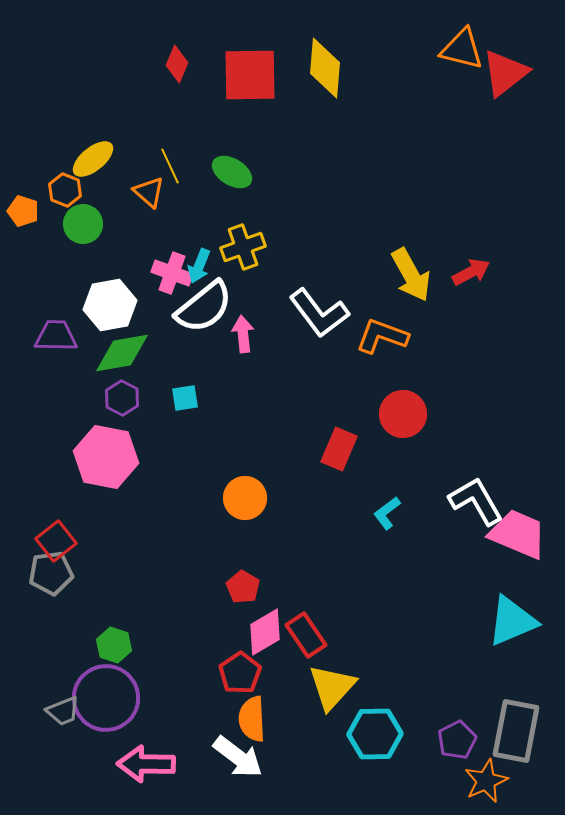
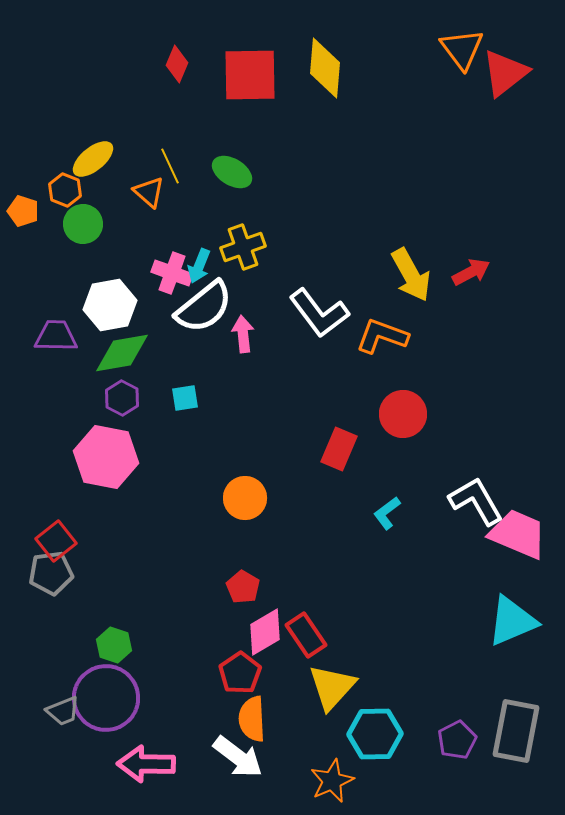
orange triangle at (462, 49): rotated 39 degrees clockwise
orange star at (486, 781): moved 154 px left
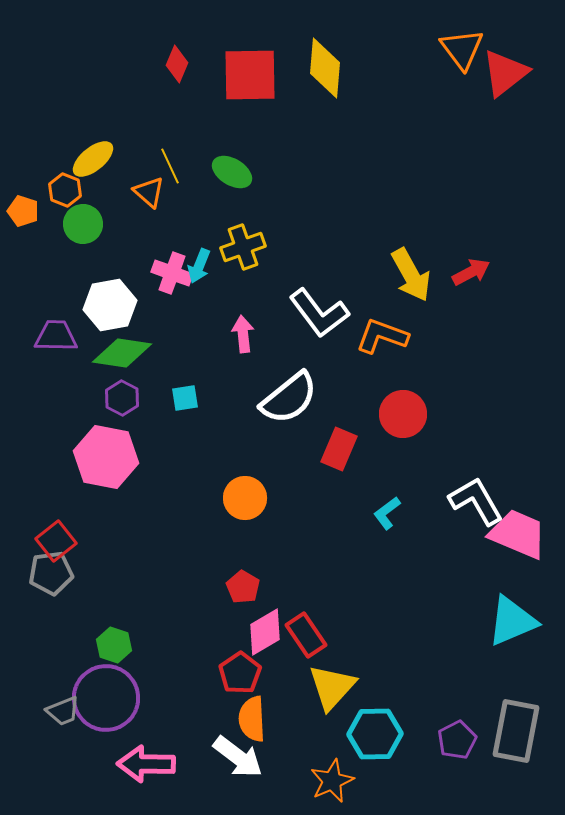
white semicircle at (204, 307): moved 85 px right, 91 px down
green diamond at (122, 353): rotated 18 degrees clockwise
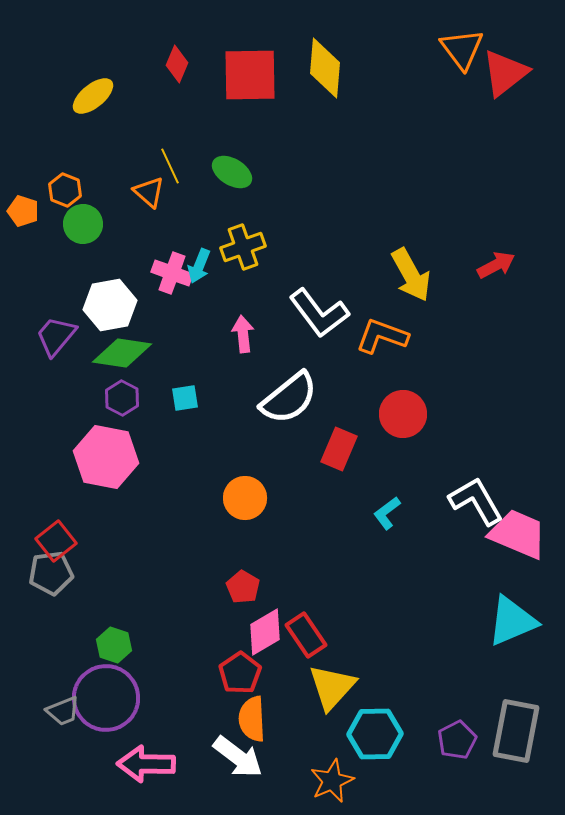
yellow ellipse at (93, 159): moved 63 px up
red arrow at (471, 272): moved 25 px right, 7 px up
purple trapezoid at (56, 336): rotated 51 degrees counterclockwise
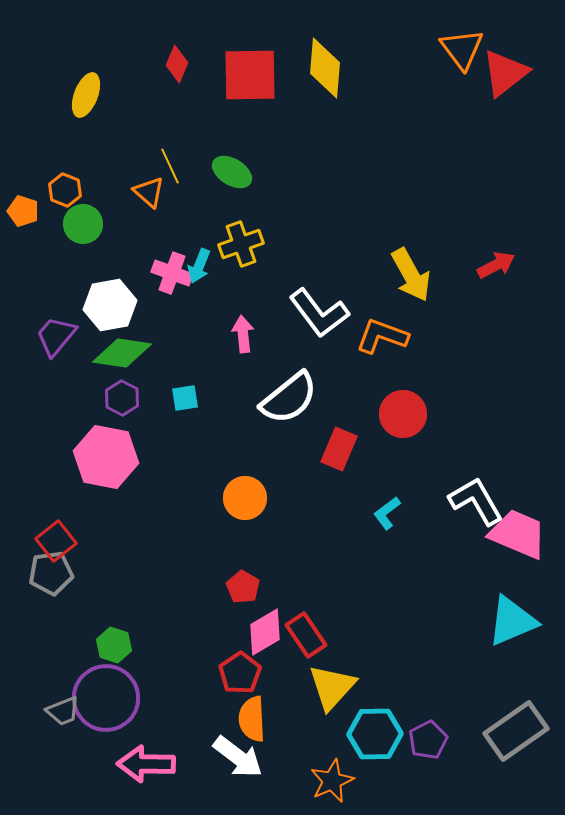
yellow ellipse at (93, 96): moved 7 px left, 1 px up; rotated 30 degrees counterclockwise
yellow cross at (243, 247): moved 2 px left, 3 px up
gray rectangle at (516, 731): rotated 44 degrees clockwise
purple pentagon at (457, 740): moved 29 px left
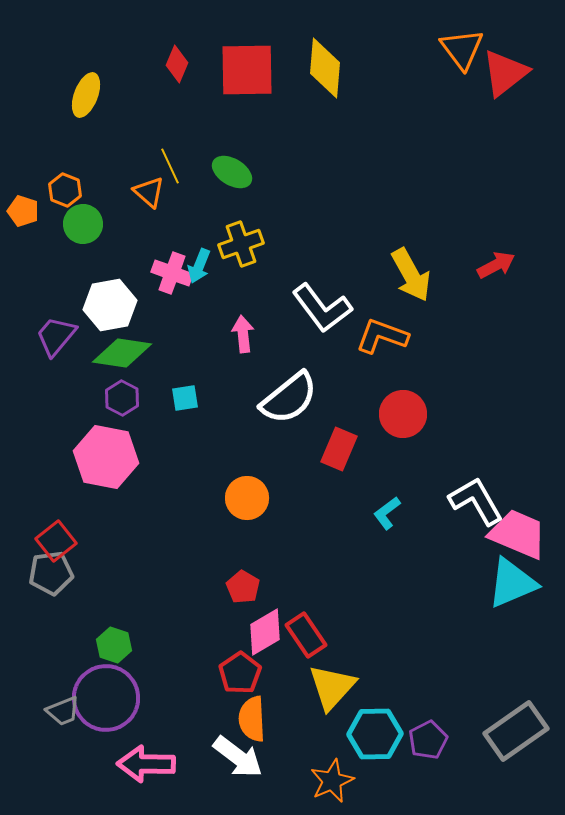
red square at (250, 75): moved 3 px left, 5 px up
white L-shape at (319, 313): moved 3 px right, 5 px up
orange circle at (245, 498): moved 2 px right
cyan triangle at (512, 621): moved 38 px up
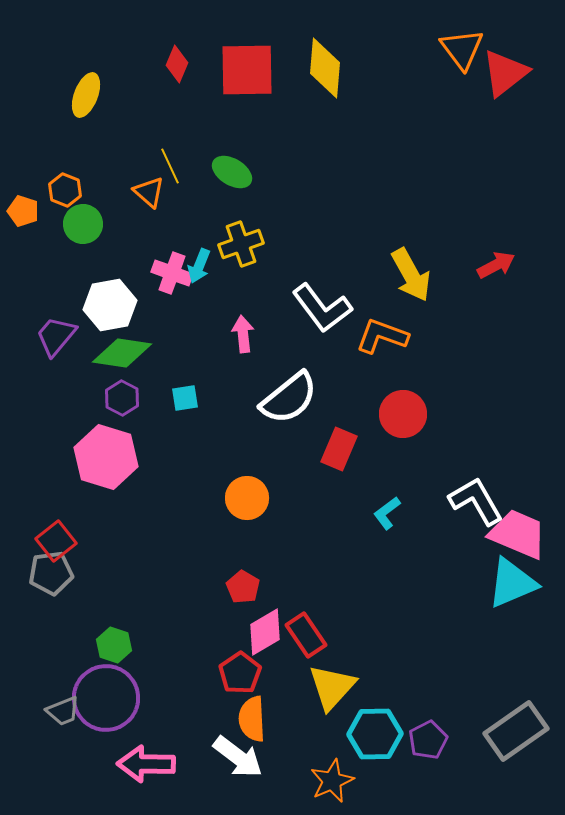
pink hexagon at (106, 457): rotated 6 degrees clockwise
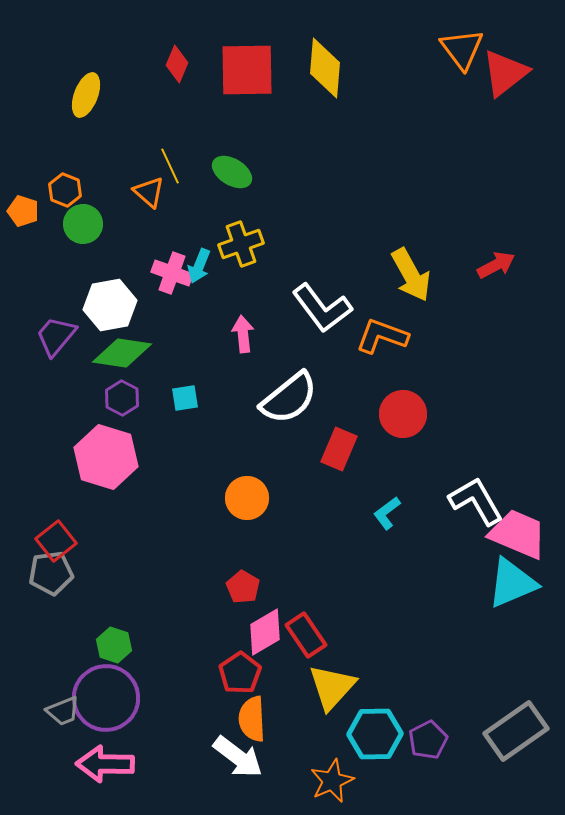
pink arrow at (146, 764): moved 41 px left
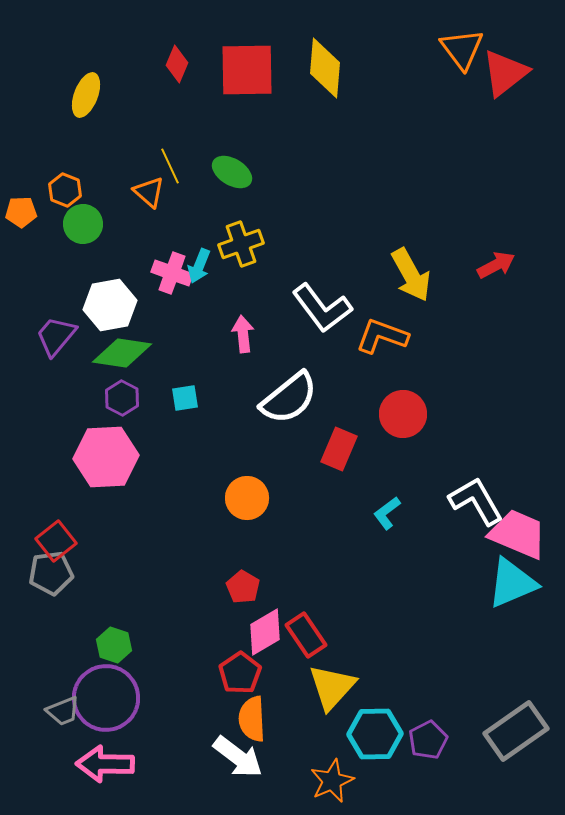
orange pentagon at (23, 211): moved 2 px left, 1 px down; rotated 20 degrees counterclockwise
pink hexagon at (106, 457): rotated 20 degrees counterclockwise
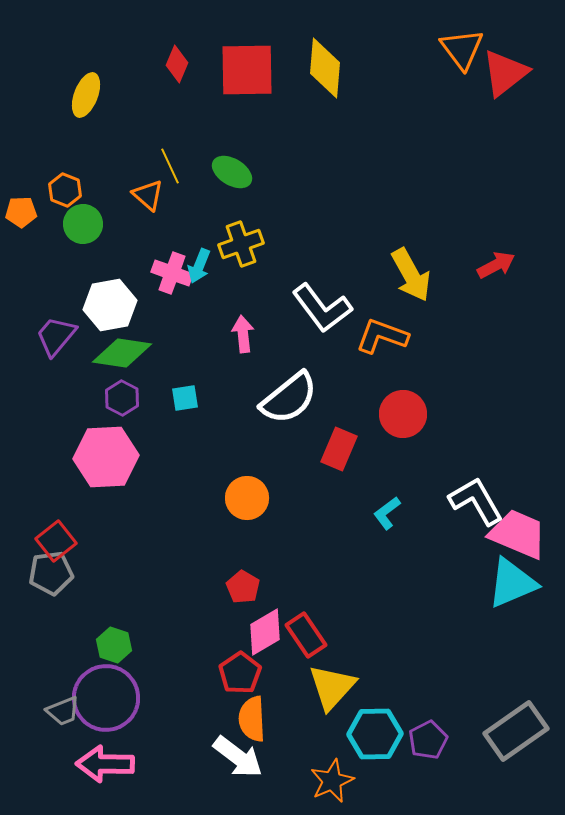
orange triangle at (149, 192): moved 1 px left, 3 px down
